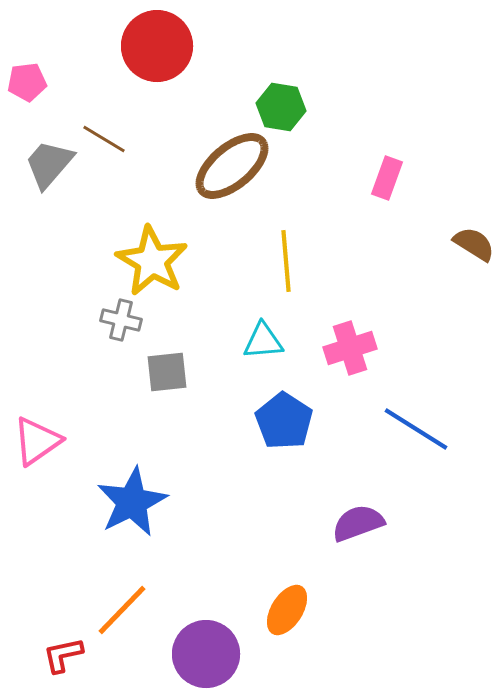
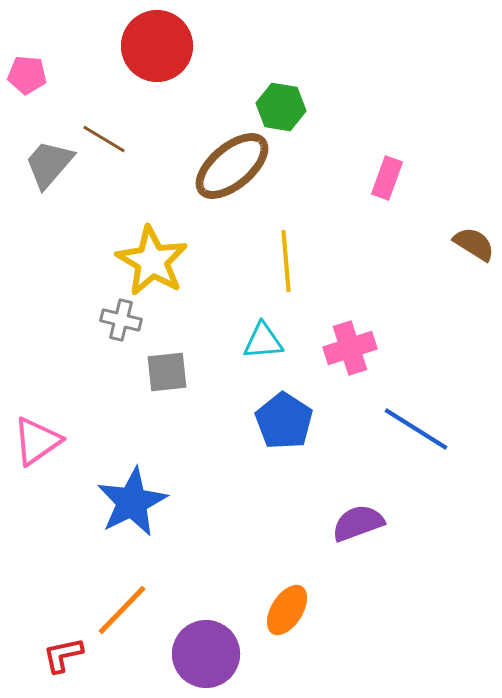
pink pentagon: moved 7 px up; rotated 12 degrees clockwise
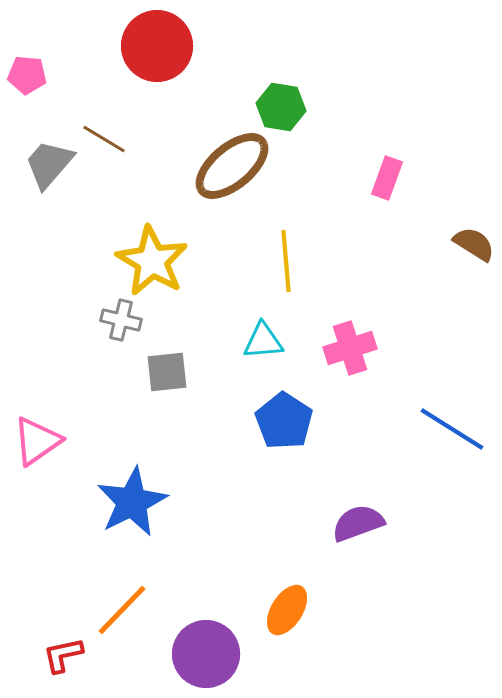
blue line: moved 36 px right
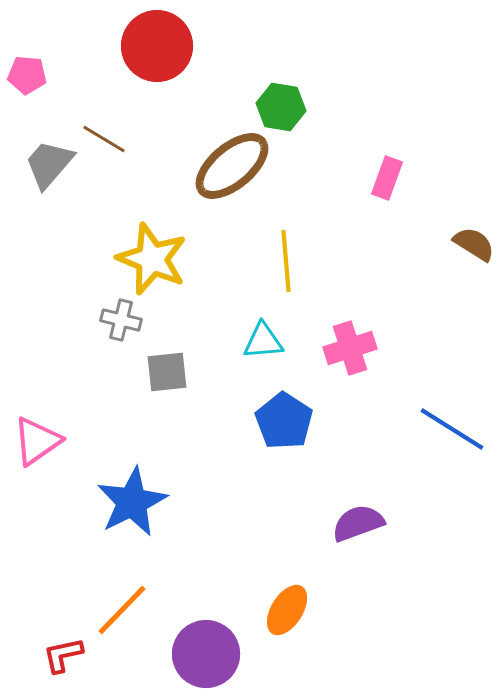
yellow star: moved 2 px up; rotated 8 degrees counterclockwise
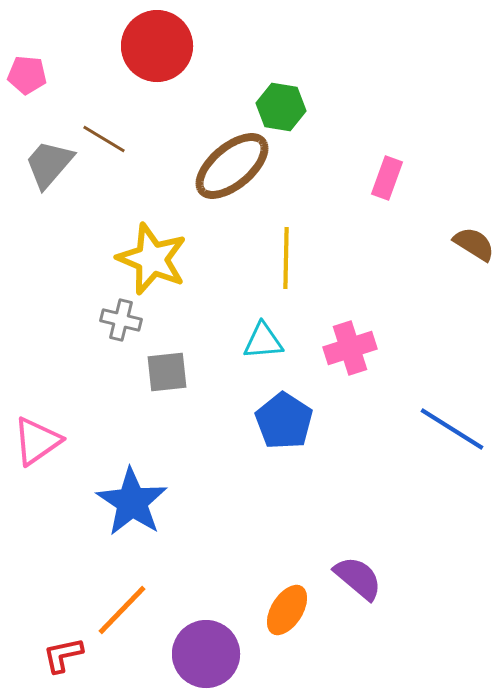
yellow line: moved 3 px up; rotated 6 degrees clockwise
blue star: rotated 12 degrees counterclockwise
purple semicircle: moved 55 px down; rotated 60 degrees clockwise
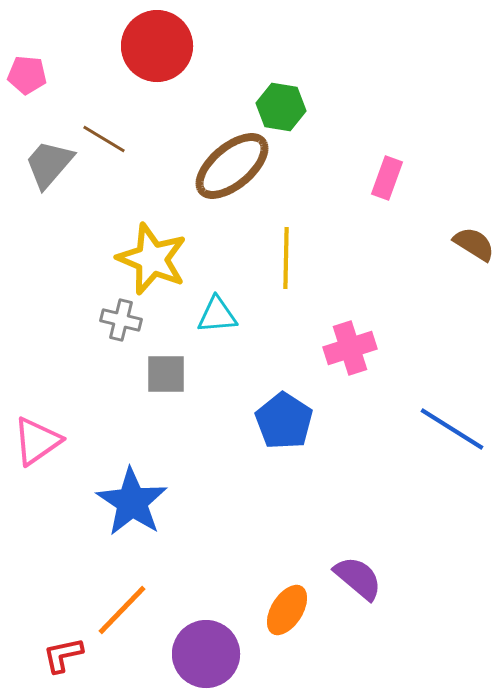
cyan triangle: moved 46 px left, 26 px up
gray square: moved 1 px left, 2 px down; rotated 6 degrees clockwise
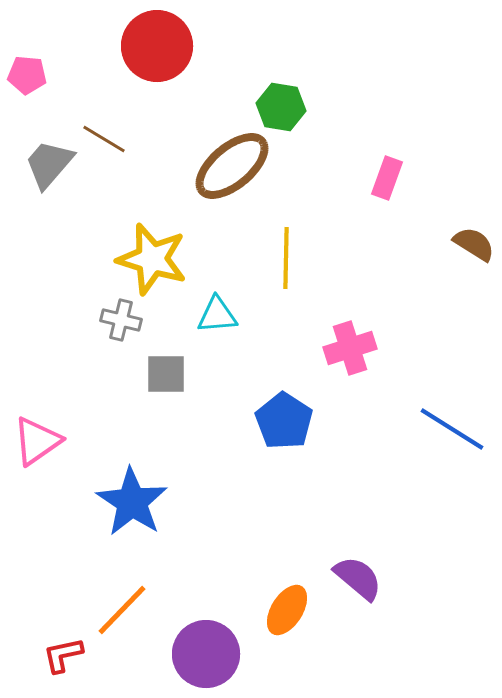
yellow star: rotated 6 degrees counterclockwise
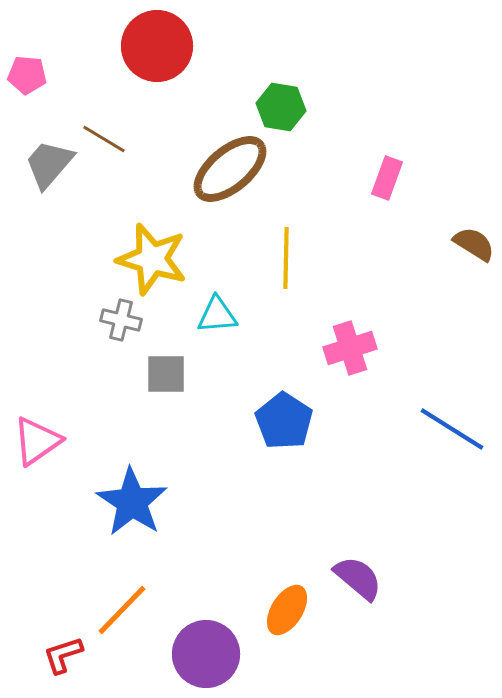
brown ellipse: moved 2 px left, 3 px down
red L-shape: rotated 6 degrees counterclockwise
